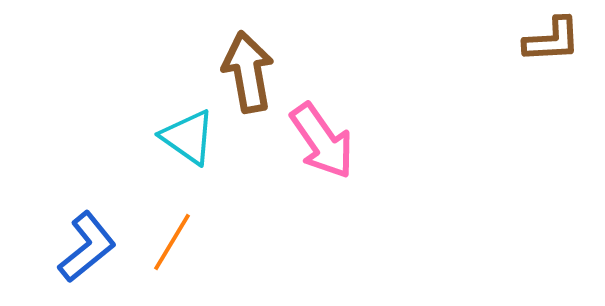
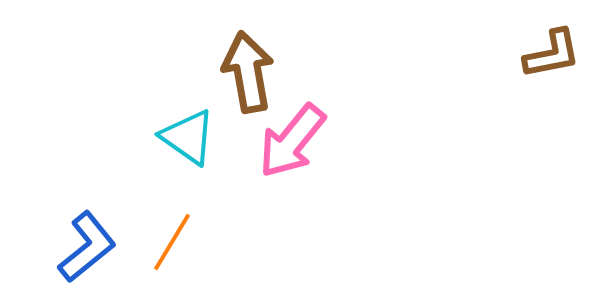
brown L-shape: moved 14 px down; rotated 8 degrees counterclockwise
pink arrow: moved 30 px left; rotated 74 degrees clockwise
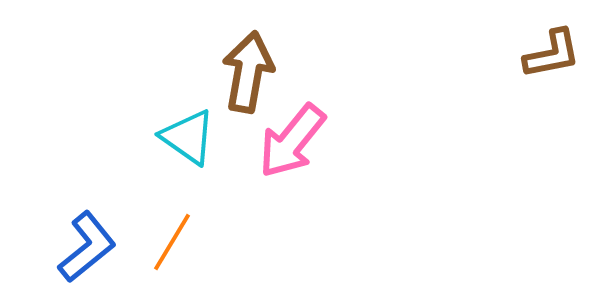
brown arrow: rotated 20 degrees clockwise
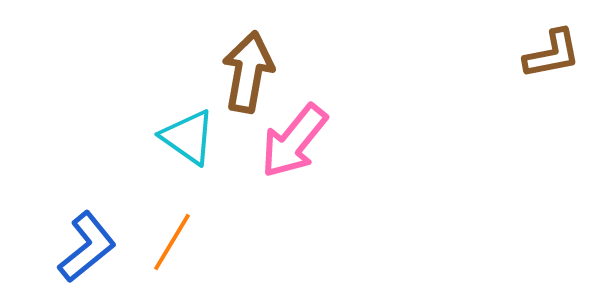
pink arrow: moved 2 px right
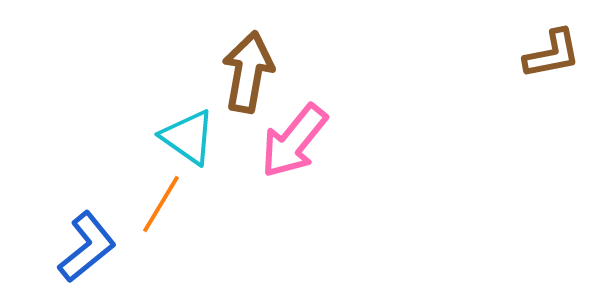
orange line: moved 11 px left, 38 px up
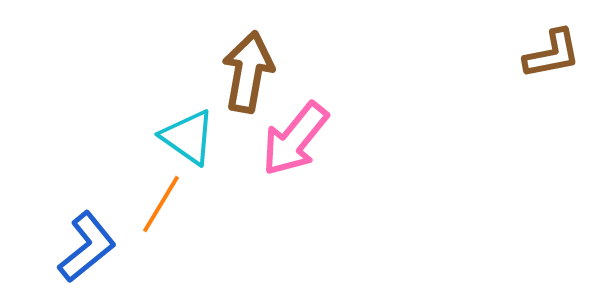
pink arrow: moved 1 px right, 2 px up
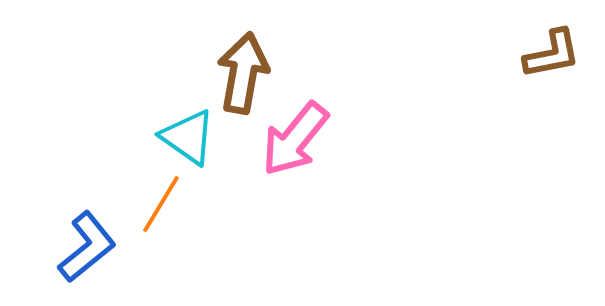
brown arrow: moved 5 px left, 1 px down
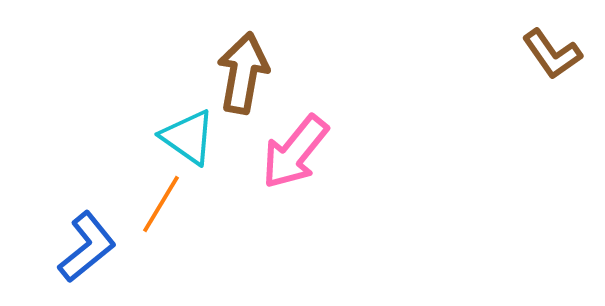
brown L-shape: rotated 66 degrees clockwise
pink arrow: moved 13 px down
